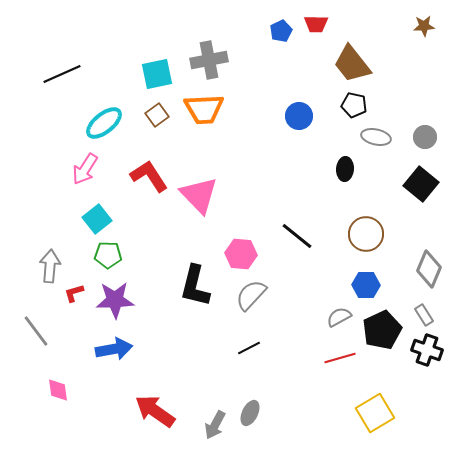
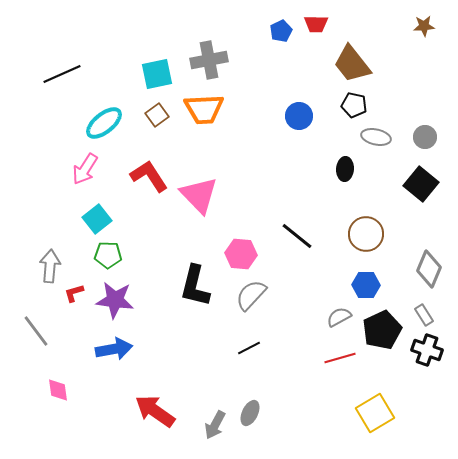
purple star at (115, 300): rotated 9 degrees clockwise
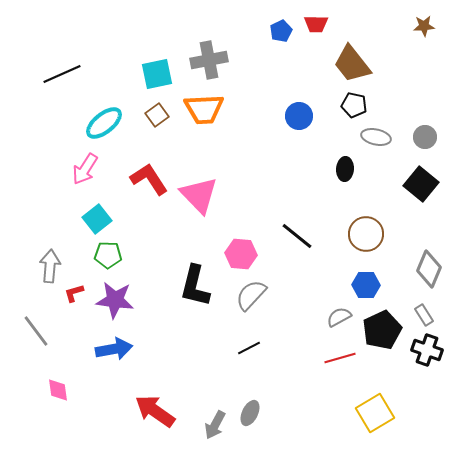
red L-shape at (149, 176): moved 3 px down
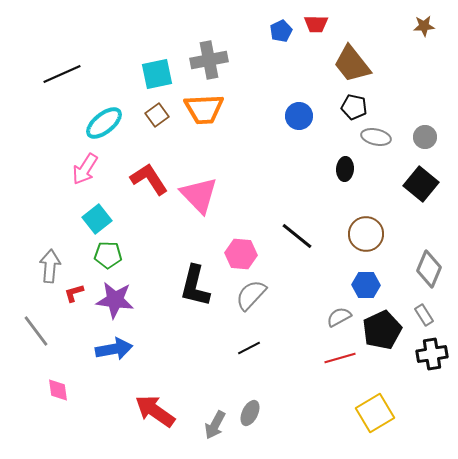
black pentagon at (354, 105): moved 2 px down
black cross at (427, 350): moved 5 px right, 4 px down; rotated 28 degrees counterclockwise
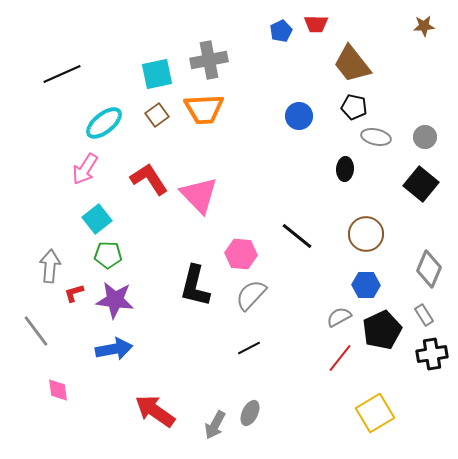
red line at (340, 358): rotated 36 degrees counterclockwise
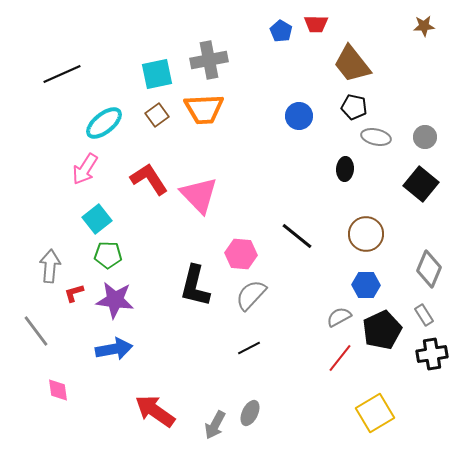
blue pentagon at (281, 31): rotated 15 degrees counterclockwise
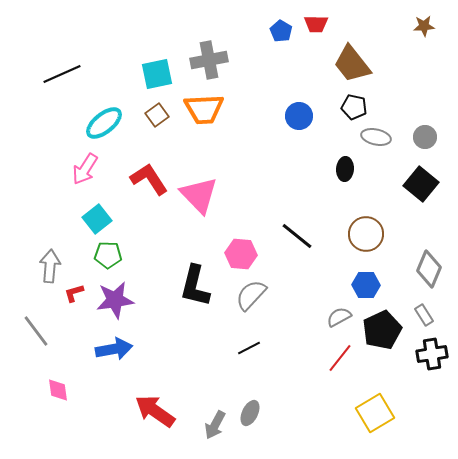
purple star at (115, 300): rotated 15 degrees counterclockwise
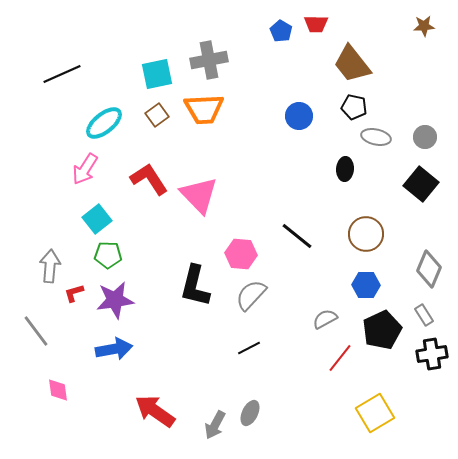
gray semicircle at (339, 317): moved 14 px left, 2 px down
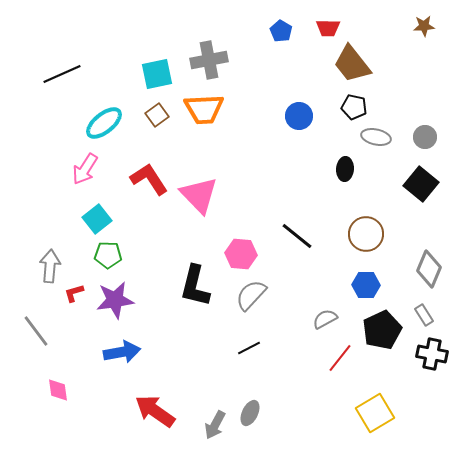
red trapezoid at (316, 24): moved 12 px right, 4 px down
blue arrow at (114, 349): moved 8 px right, 3 px down
black cross at (432, 354): rotated 20 degrees clockwise
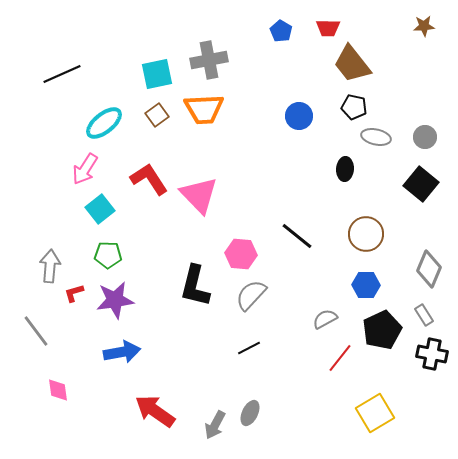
cyan square at (97, 219): moved 3 px right, 10 px up
